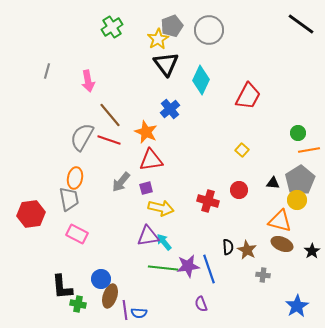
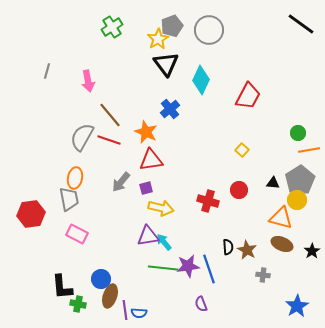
orange triangle at (280, 221): moved 1 px right, 3 px up
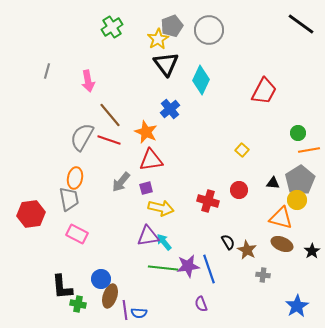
red trapezoid at (248, 96): moved 16 px right, 5 px up
black semicircle at (228, 247): moved 5 px up; rotated 28 degrees counterclockwise
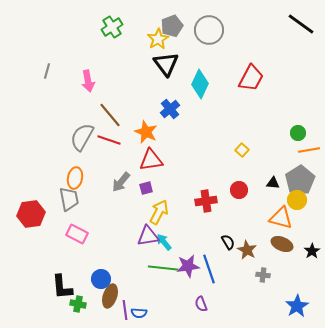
cyan diamond at (201, 80): moved 1 px left, 4 px down
red trapezoid at (264, 91): moved 13 px left, 13 px up
red cross at (208, 201): moved 2 px left; rotated 25 degrees counterclockwise
yellow arrow at (161, 208): moved 2 px left, 4 px down; rotated 75 degrees counterclockwise
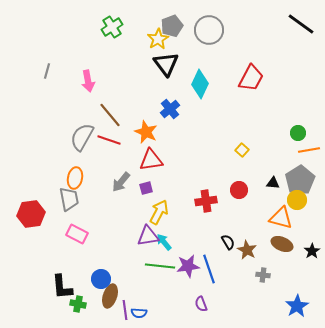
green line at (163, 268): moved 3 px left, 2 px up
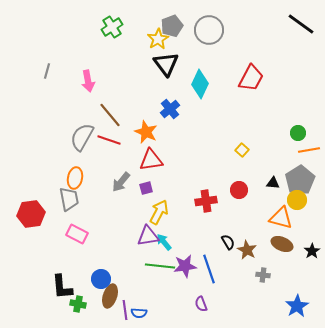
purple star at (188, 266): moved 3 px left
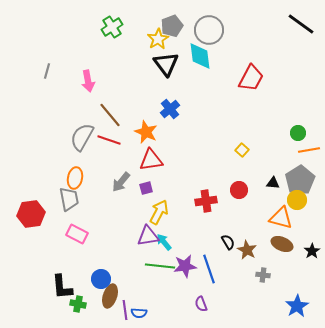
cyan diamond at (200, 84): moved 28 px up; rotated 32 degrees counterclockwise
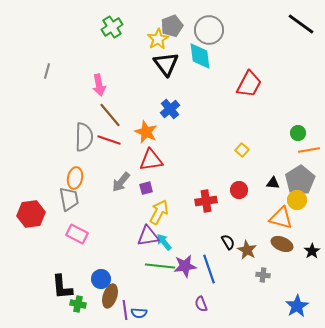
red trapezoid at (251, 78): moved 2 px left, 6 px down
pink arrow at (88, 81): moved 11 px right, 4 px down
gray semicircle at (82, 137): moved 2 px right; rotated 152 degrees clockwise
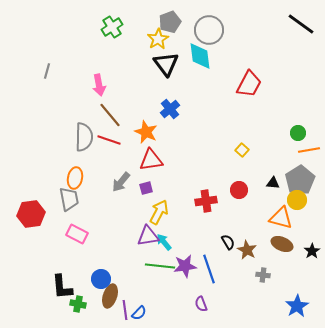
gray pentagon at (172, 26): moved 2 px left, 4 px up
blue semicircle at (139, 313): rotated 49 degrees counterclockwise
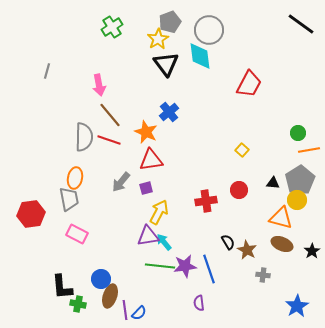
blue cross at (170, 109): moved 1 px left, 3 px down
purple semicircle at (201, 304): moved 2 px left, 1 px up; rotated 14 degrees clockwise
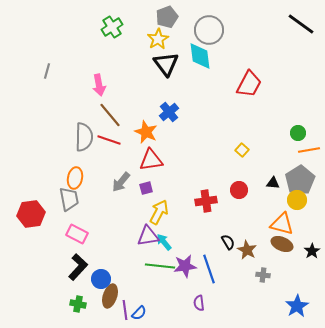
gray pentagon at (170, 22): moved 3 px left, 5 px up
orange triangle at (281, 218): moved 1 px right, 6 px down
black L-shape at (62, 287): moved 16 px right, 20 px up; rotated 132 degrees counterclockwise
